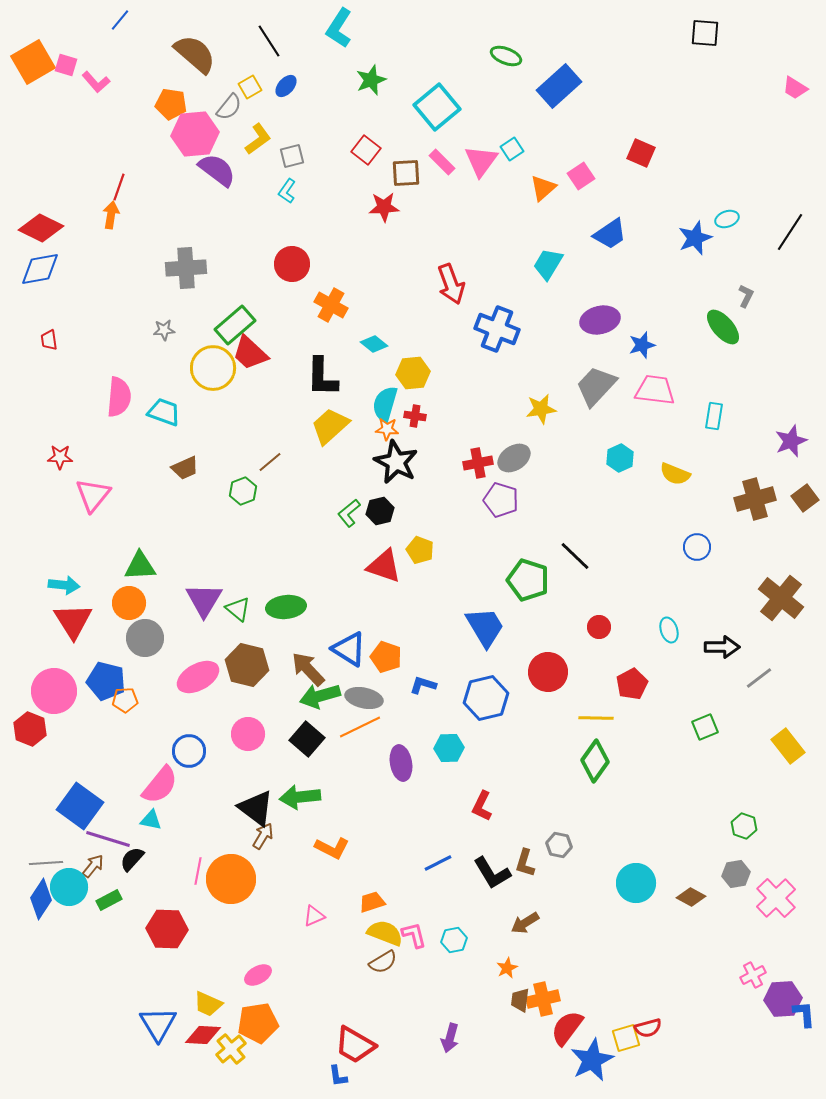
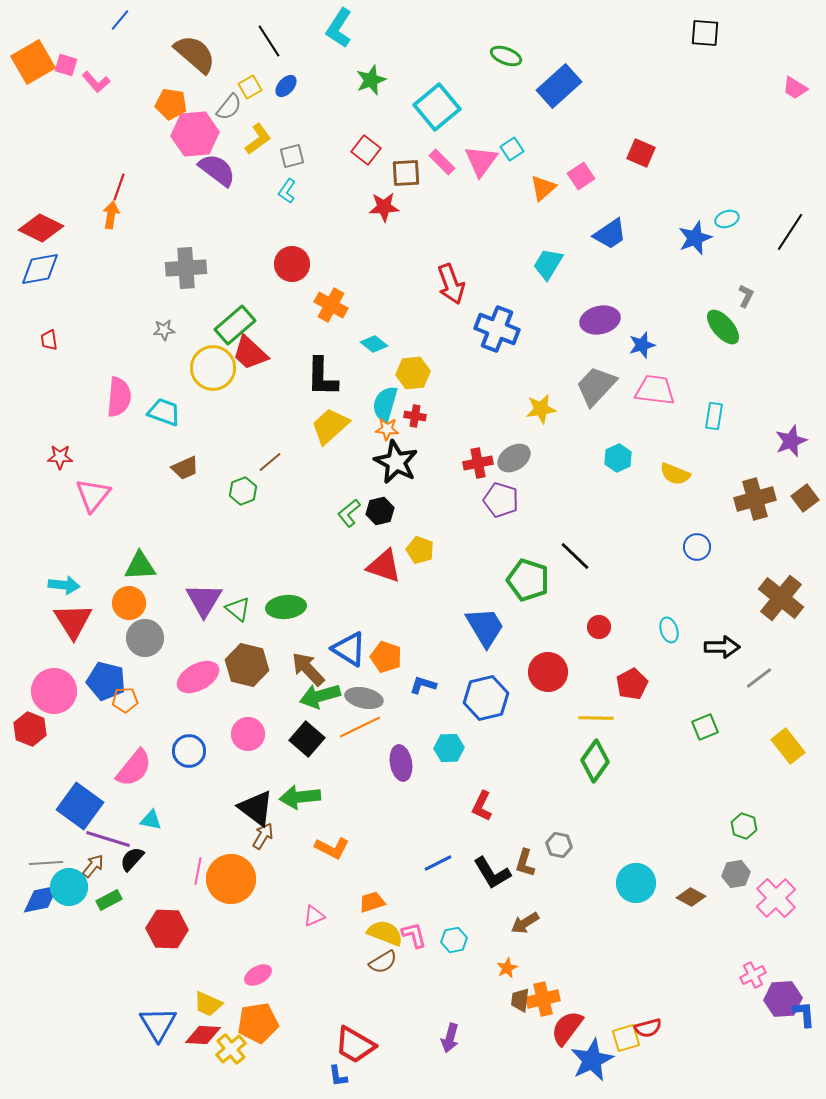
cyan hexagon at (620, 458): moved 2 px left
pink semicircle at (160, 785): moved 26 px left, 17 px up
blue diamond at (41, 899): rotated 45 degrees clockwise
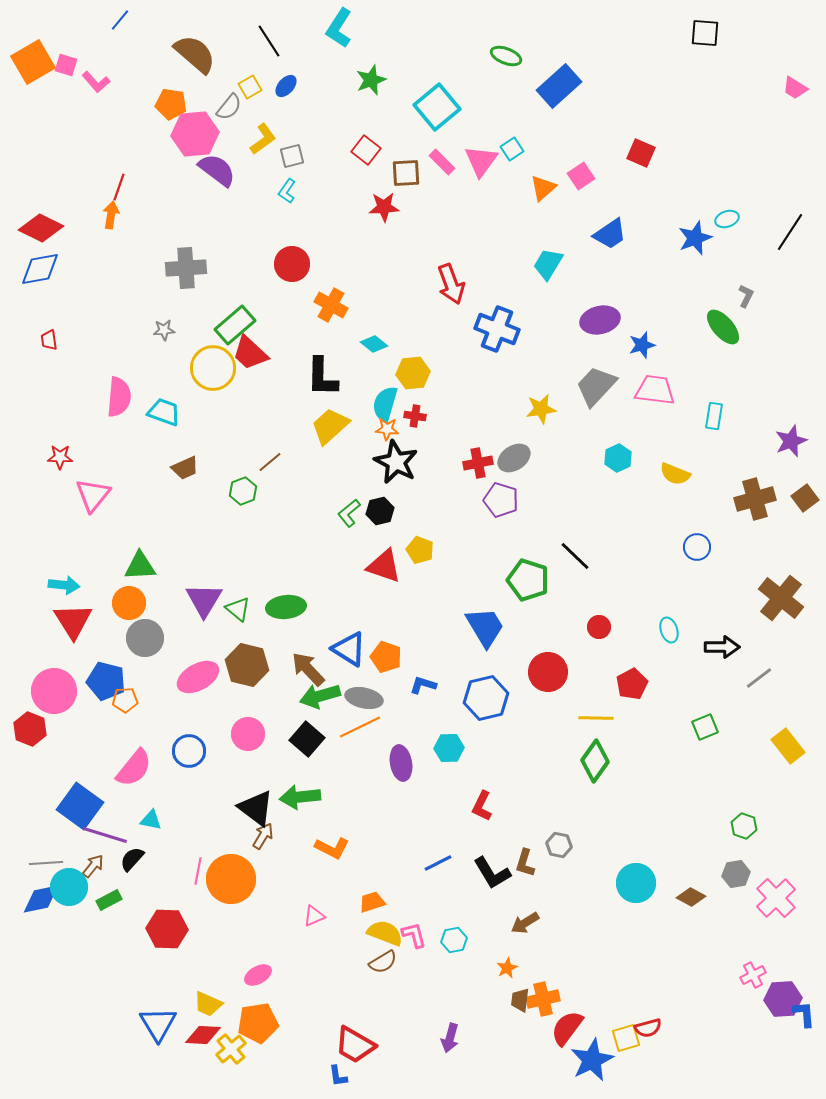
yellow L-shape at (258, 139): moved 5 px right
purple line at (108, 839): moved 3 px left, 4 px up
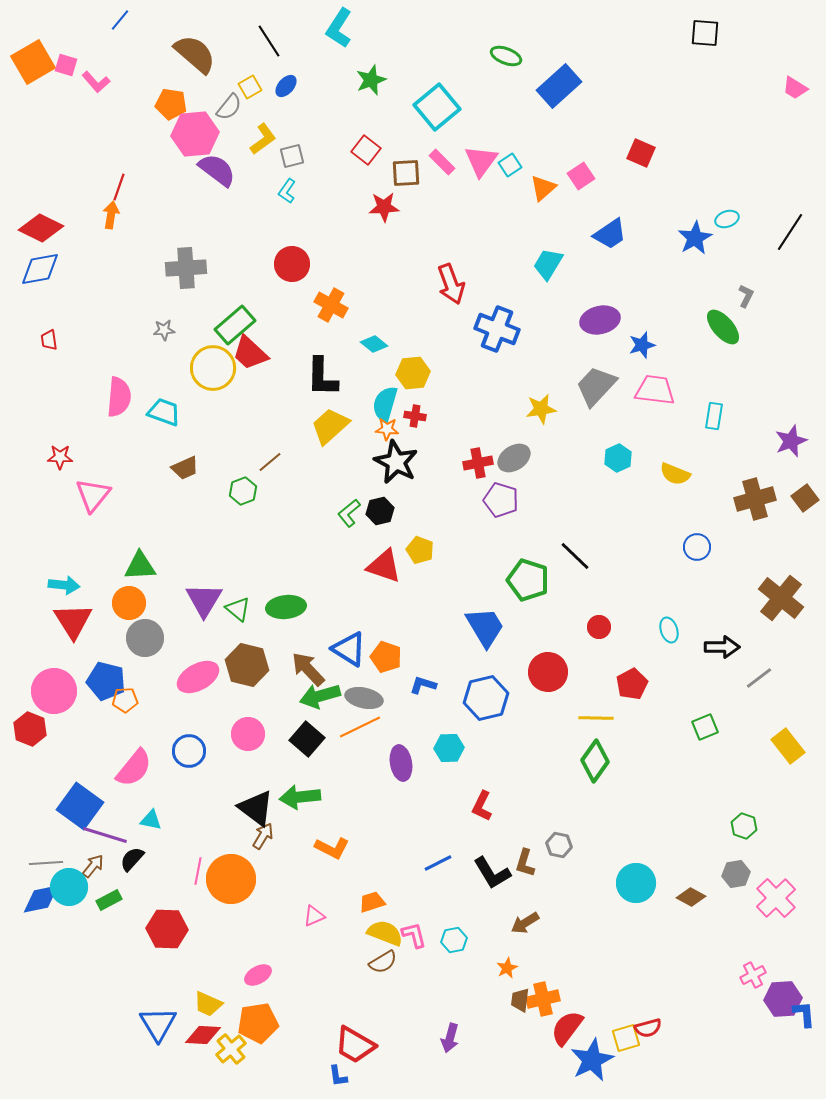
cyan square at (512, 149): moved 2 px left, 16 px down
blue star at (695, 238): rotated 8 degrees counterclockwise
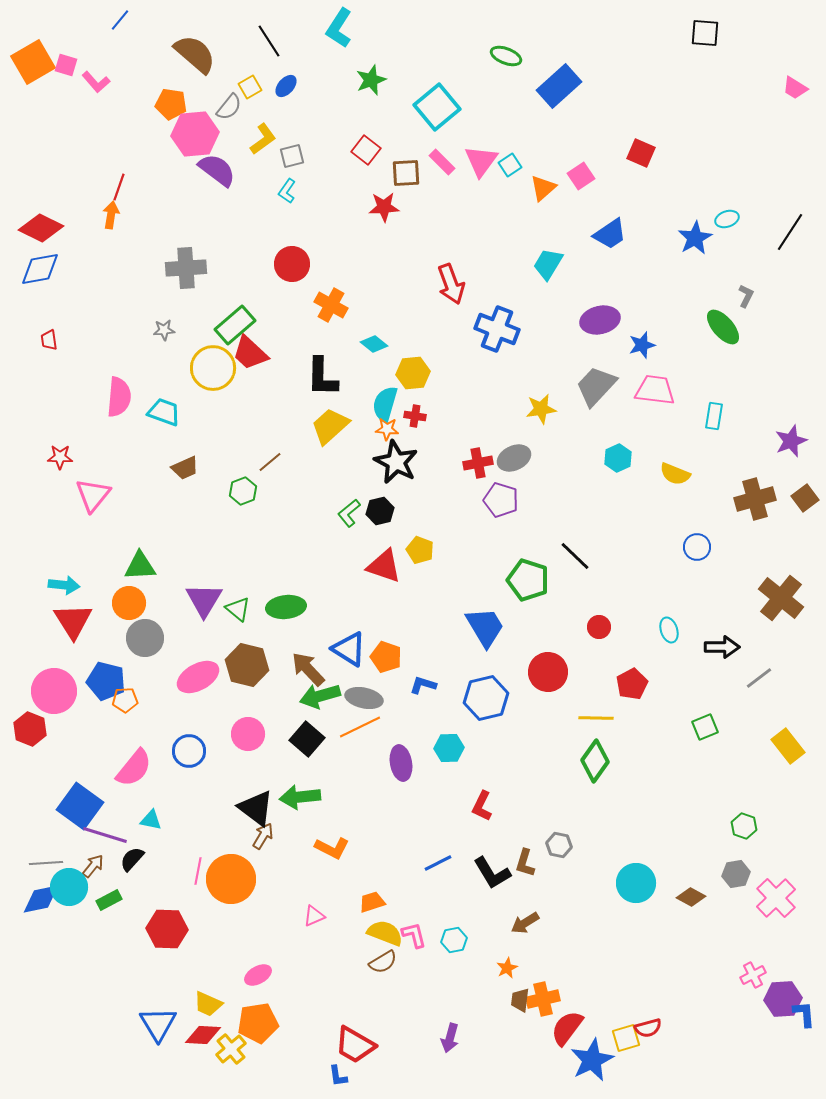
gray ellipse at (514, 458): rotated 8 degrees clockwise
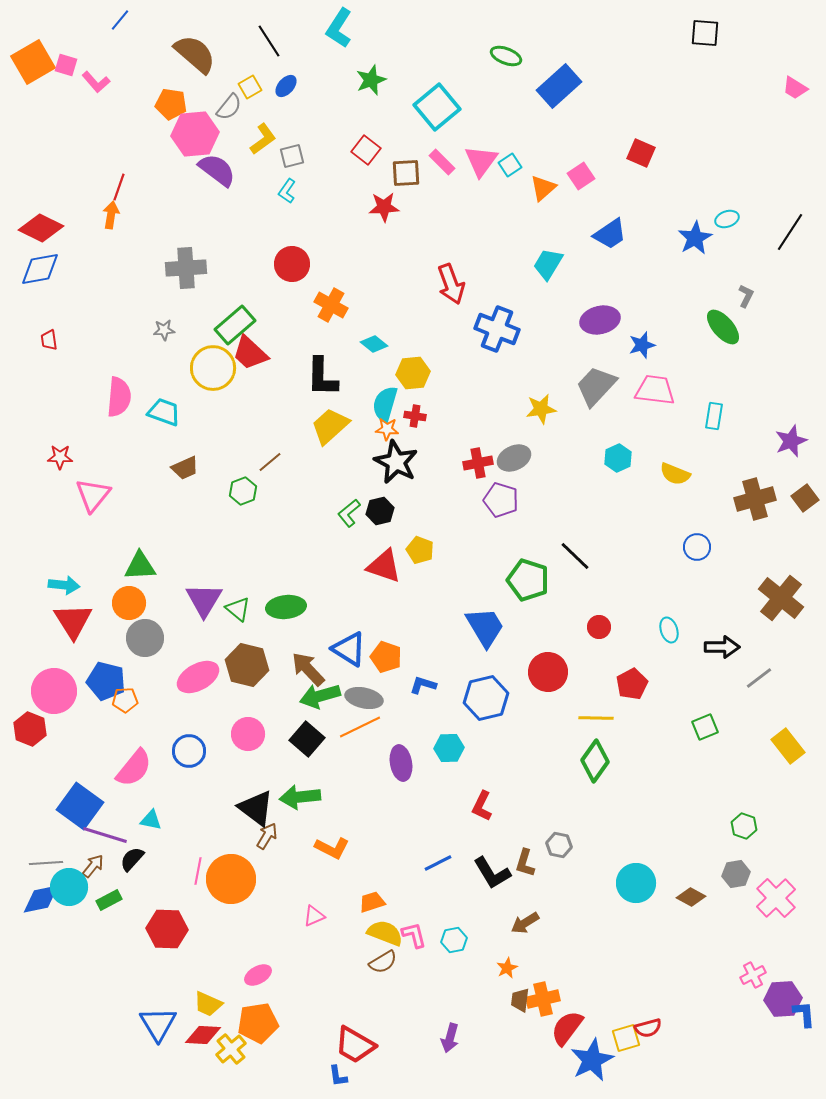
brown arrow at (263, 836): moved 4 px right
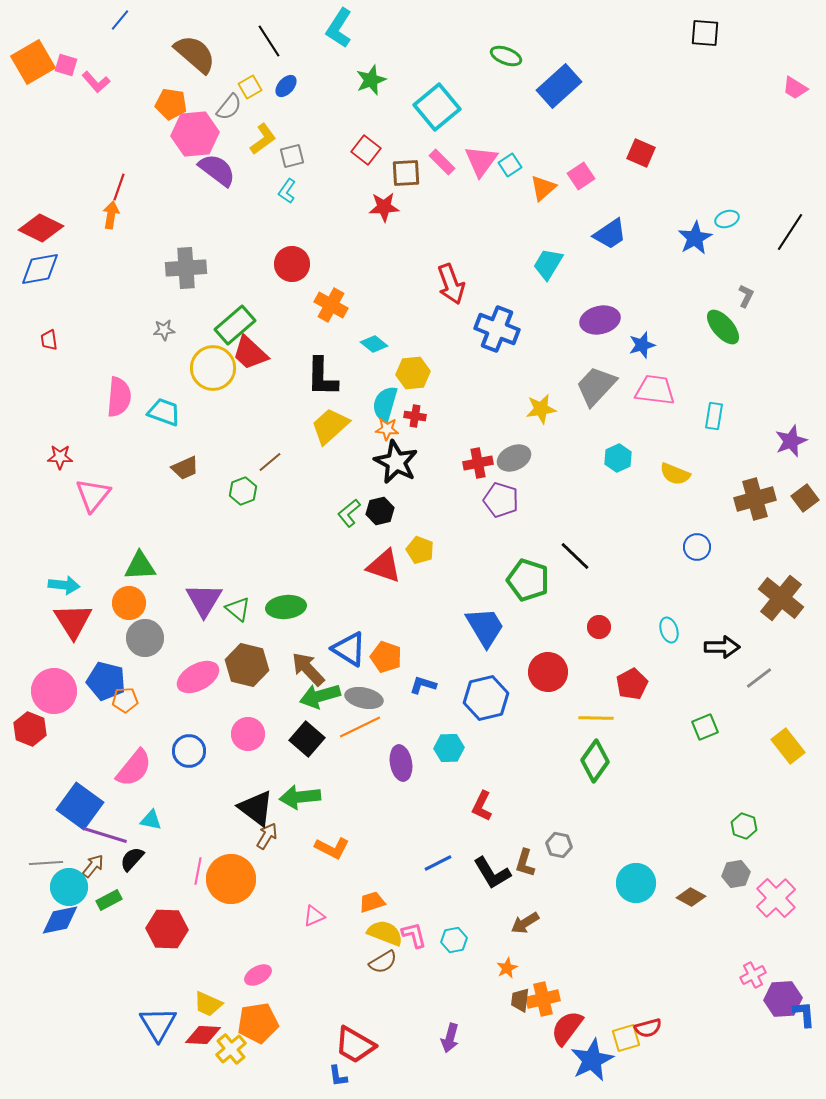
blue diamond at (41, 899): moved 19 px right, 21 px down
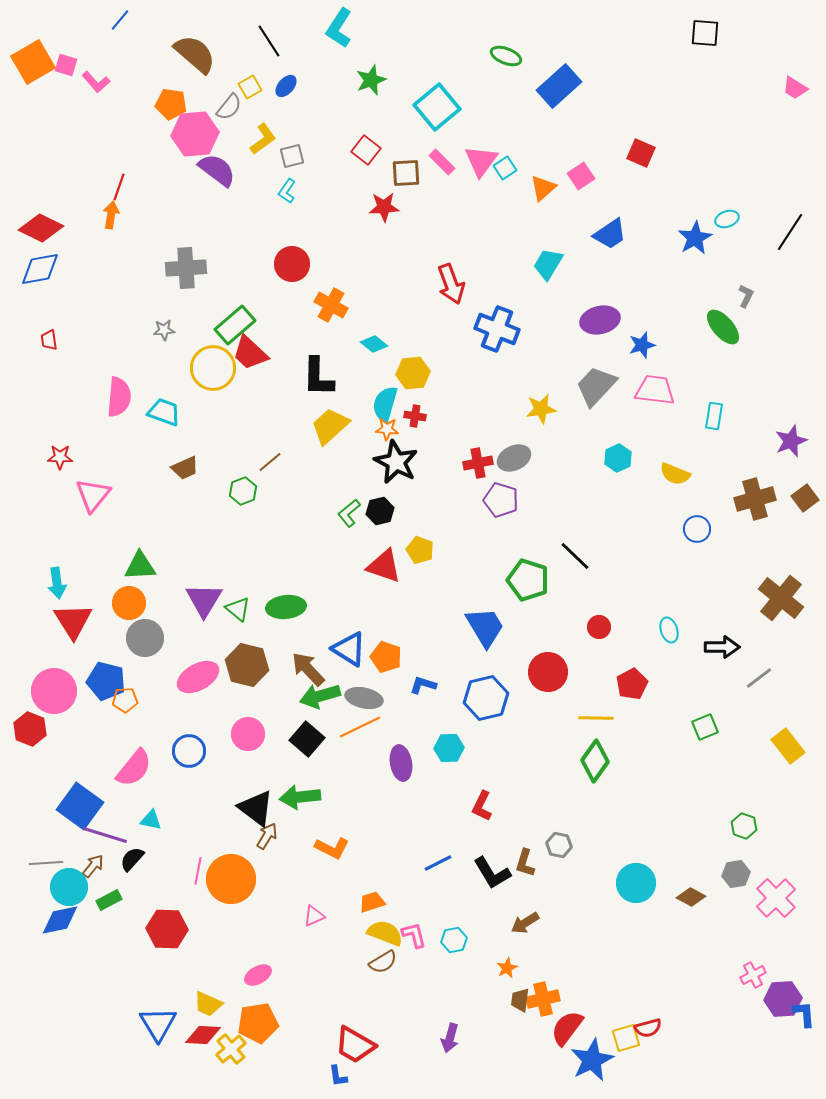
cyan square at (510, 165): moved 5 px left, 3 px down
black L-shape at (322, 377): moved 4 px left
blue circle at (697, 547): moved 18 px up
cyan arrow at (64, 585): moved 7 px left, 2 px up; rotated 76 degrees clockwise
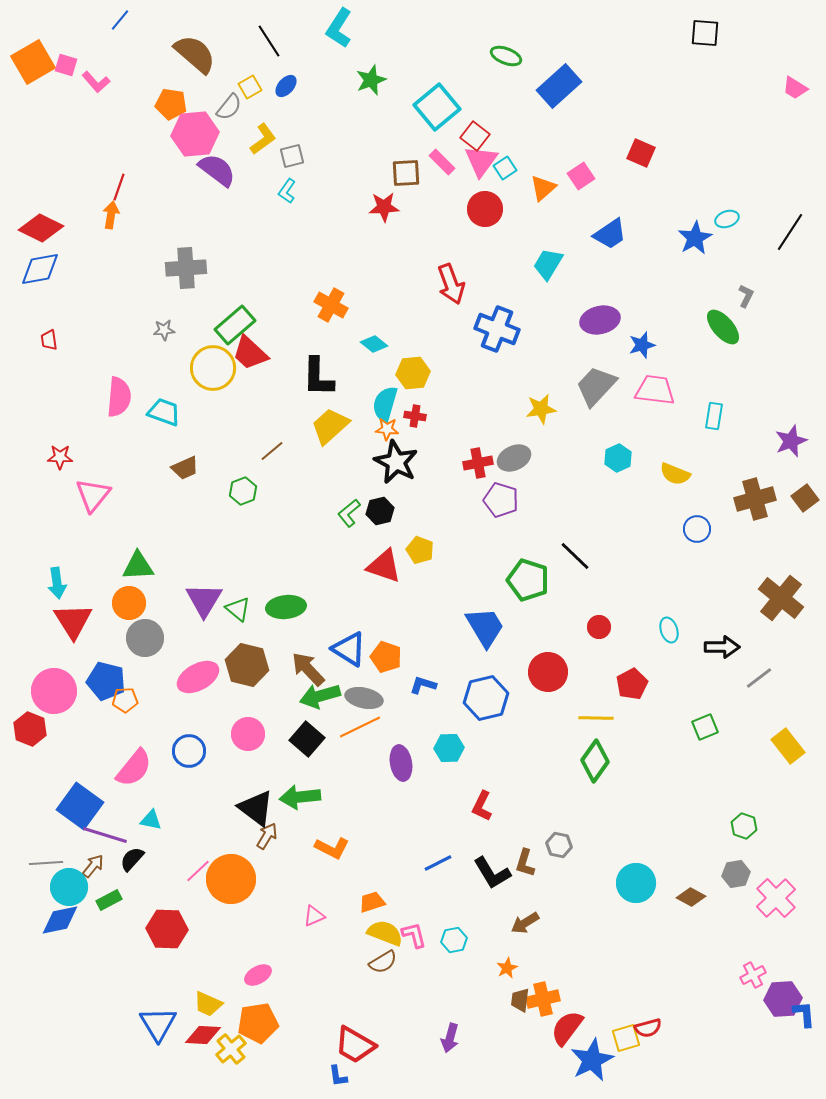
red square at (366, 150): moved 109 px right, 14 px up
red circle at (292, 264): moved 193 px right, 55 px up
brown line at (270, 462): moved 2 px right, 11 px up
green triangle at (140, 566): moved 2 px left
pink line at (198, 871): rotated 36 degrees clockwise
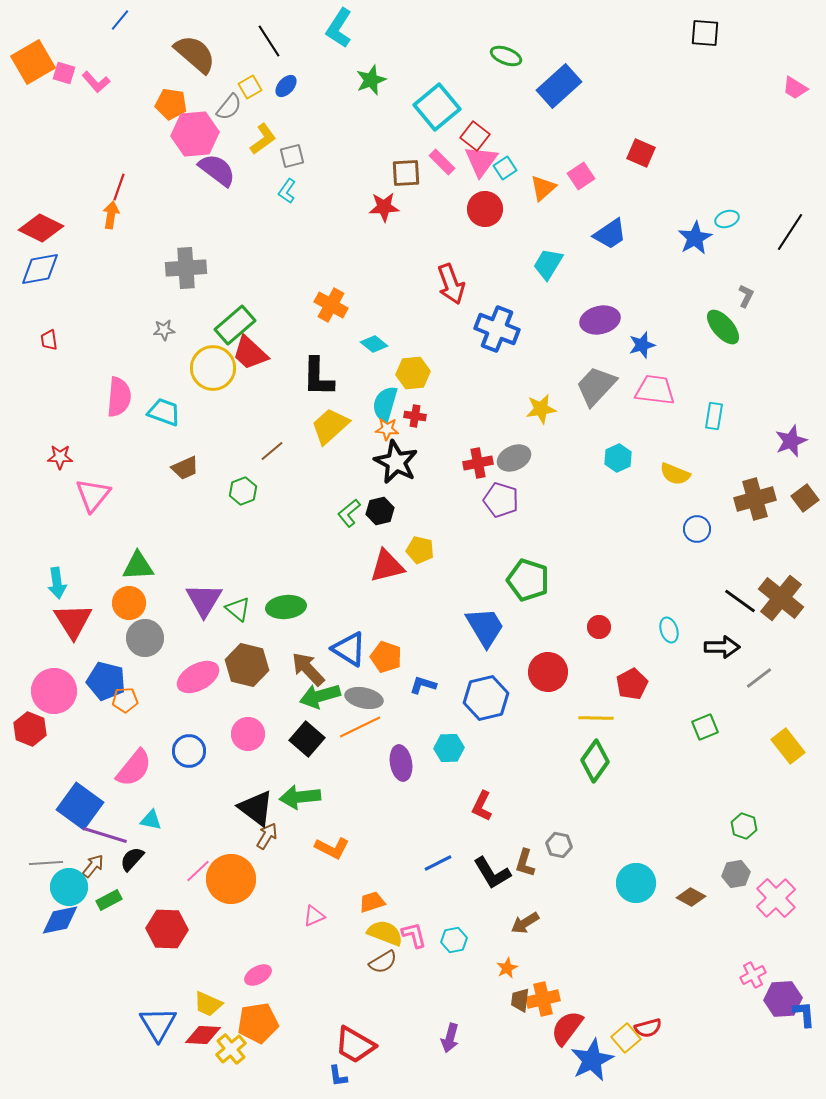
pink square at (66, 65): moved 2 px left, 8 px down
yellow pentagon at (420, 550): rotated 8 degrees counterclockwise
black line at (575, 556): moved 165 px right, 45 px down; rotated 8 degrees counterclockwise
red triangle at (384, 566): moved 3 px right; rotated 33 degrees counterclockwise
yellow square at (626, 1038): rotated 24 degrees counterclockwise
